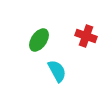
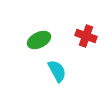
green ellipse: rotated 30 degrees clockwise
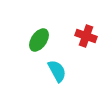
green ellipse: rotated 30 degrees counterclockwise
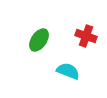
cyan semicircle: moved 11 px right; rotated 40 degrees counterclockwise
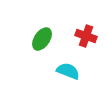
green ellipse: moved 3 px right, 1 px up
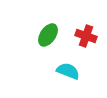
green ellipse: moved 6 px right, 4 px up
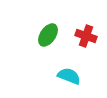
cyan semicircle: moved 1 px right, 5 px down
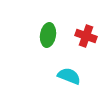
green ellipse: rotated 25 degrees counterclockwise
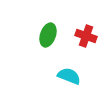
green ellipse: rotated 10 degrees clockwise
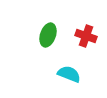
cyan semicircle: moved 2 px up
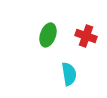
cyan semicircle: rotated 60 degrees clockwise
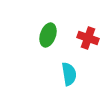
red cross: moved 2 px right, 2 px down
